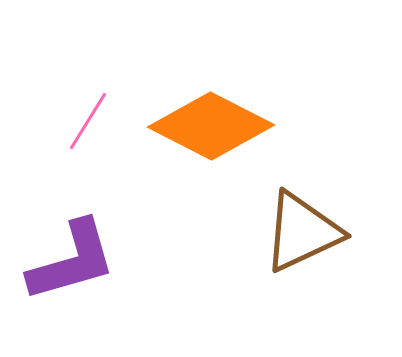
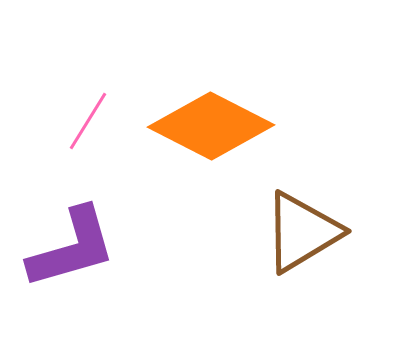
brown triangle: rotated 6 degrees counterclockwise
purple L-shape: moved 13 px up
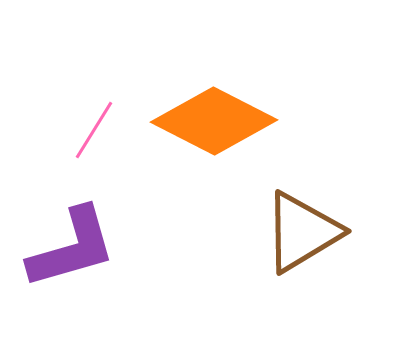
pink line: moved 6 px right, 9 px down
orange diamond: moved 3 px right, 5 px up
